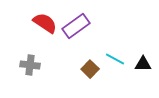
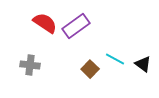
black triangle: rotated 36 degrees clockwise
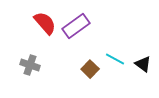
red semicircle: rotated 15 degrees clockwise
gray cross: rotated 12 degrees clockwise
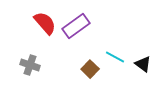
cyan line: moved 2 px up
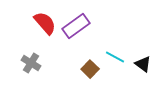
gray cross: moved 1 px right, 2 px up; rotated 12 degrees clockwise
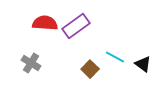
red semicircle: rotated 45 degrees counterclockwise
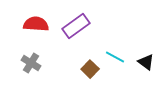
red semicircle: moved 9 px left, 1 px down
black triangle: moved 3 px right, 2 px up
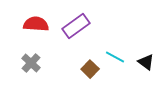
gray cross: rotated 12 degrees clockwise
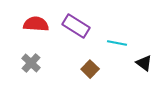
purple rectangle: rotated 68 degrees clockwise
cyan line: moved 2 px right, 14 px up; rotated 18 degrees counterclockwise
black triangle: moved 2 px left, 1 px down
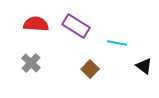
black triangle: moved 3 px down
